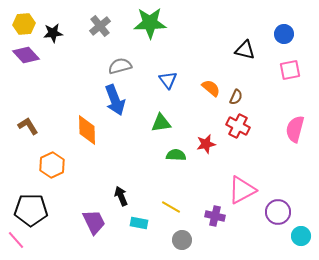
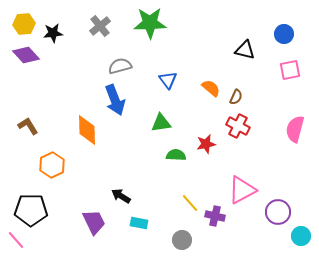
black arrow: rotated 36 degrees counterclockwise
yellow line: moved 19 px right, 4 px up; rotated 18 degrees clockwise
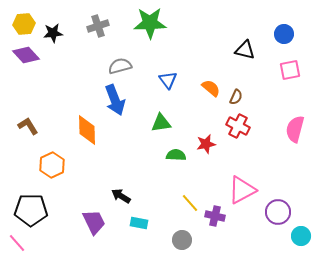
gray cross: moved 2 px left; rotated 20 degrees clockwise
pink line: moved 1 px right, 3 px down
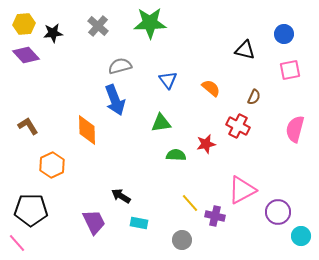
gray cross: rotated 30 degrees counterclockwise
brown semicircle: moved 18 px right
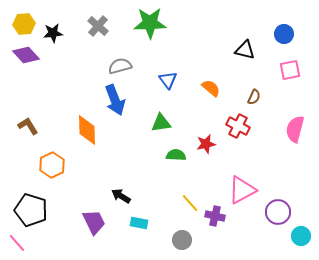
black pentagon: rotated 16 degrees clockwise
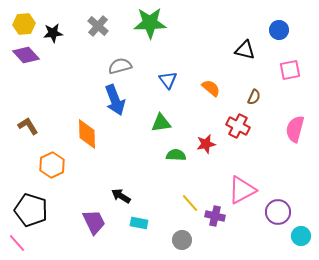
blue circle: moved 5 px left, 4 px up
orange diamond: moved 4 px down
